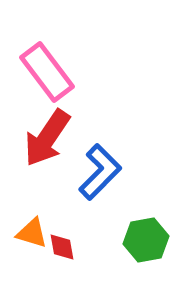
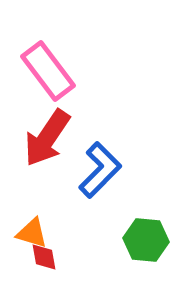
pink rectangle: moved 1 px right, 1 px up
blue L-shape: moved 2 px up
green hexagon: rotated 15 degrees clockwise
red diamond: moved 18 px left, 10 px down
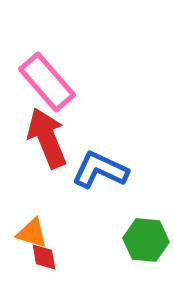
pink rectangle: moved 1 px left, 11 px down; rotated 4 degrees counterclockwise
red arrow: rotated 124 degrees clockwise
blue L-shape: rotated 110 degrees counterclockwise
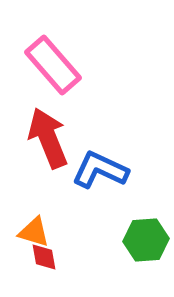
pink rectangle: moved 6 px right, 17 px up
red arrow: moved 1 px right
orange triangle: moved 2 px right, 1 px up
green hexagon: rotated 9 degrees counterclockwise
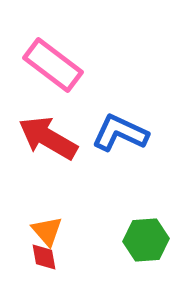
pink rectangle: rotated 12 degrees counterclockwise
red arrow: rotated 38 degrees counterclockwise
blue L-shape: moved 20 px right, 37 px up
orange triangle: moved 13 px right, 1 px up; rotated 32 degrees clockwise
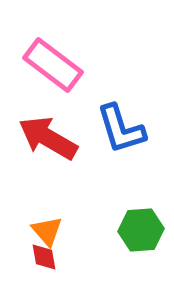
blue L-shape: moved 1 px right, 4 px up; rotated 132 degrees counterclockwise
green hexagon: moved 5 px left, 10 px up
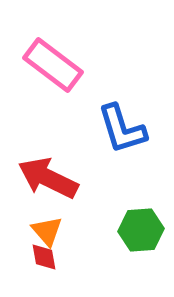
blue L-shape: moved 1 px right
red arrow: moved 40 px down; rotated 4 degrees counterclockwise
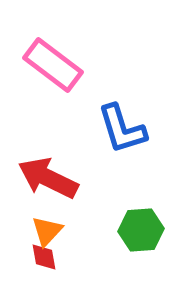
orange triangle: rotated 24 degrees clockwise
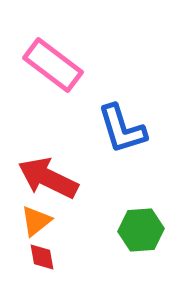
orange triangle: moved 11 px left, 10 px up; rotated 8 degrees clockwise
red diamond: moved 2 px left
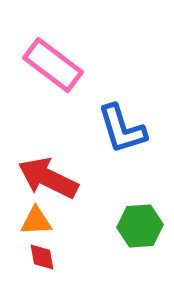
orange triangle: rotated 36 degrees clockwise
green hexagon: moved 1 px left, 4 px up
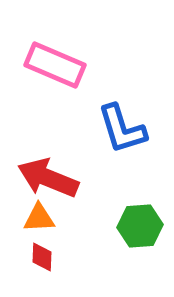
pink rectangle: moved 2 px right; rotated 14 degrees counterclockwise
red arrow: rotated 4 degrees counterclockwise
orange triangle: moved 3 px right, 3 px up
red diamond: rotated 12 degrees clockwise
